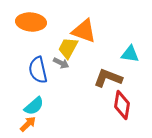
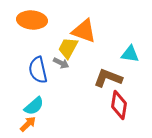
orange ellipse: moved 1 px right, 2 px up
red diamond: moved 3 px left
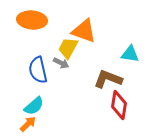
brown L-shape: moved 1 px down
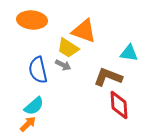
yellow trapezoid: rotated 85 degrees counterclockwise
cyan triangle: moved 1 px left, 1 px up
gray arrow: moved 2 px right, 2 px down
brown L-shape: moved 2 px up
red diamond: rotated 12 degrees counterclockwise
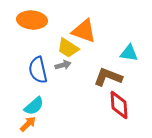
gray arrow: rotated 42 degrees counterclockwise
